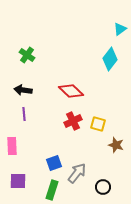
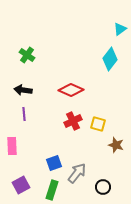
red diamond: moved 1 px up; rotated 20 degrees counterclockwise
purple square: moved 3 px right, 4 px down; rotated 30 degrees counterclockwise
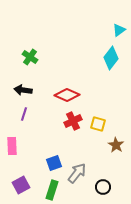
cyan triangle: moved 1 px left, 1 px down
green cross: moved 3 px right, 2 px down
cyan diamond: moved 1 px right, 1 px up
red diamond: moved 4 px left, 5 px down
purple line: rotated 24 degrees clockwise
brown star: rotated 14 degrees clockwise
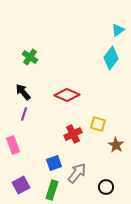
cyan triangle: moved 1 px left
black arrow: moved 2 px down; rotated 42 degrees clockwise
red cross: moved 13 px down
pink rectangle: moved 1 px right, 1 px up; rotated 18 degrees counterclockwise
black circle: moved 3 px right
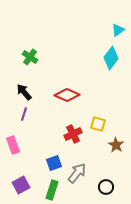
black arrow: moved 1 px right
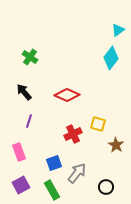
purple line: moved 5 px right, 7 px down
pink rectangle: moved 6 px right, 7 px down
green rectangle: rotated 48 degrees counterclockwise
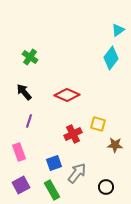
brown star: moved 1 px left; rotated 28 degrees counterclockwise
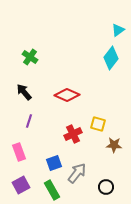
brown star: moved 1 px left
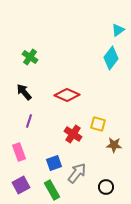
red cross: rotated 30 degrees counterclockwise
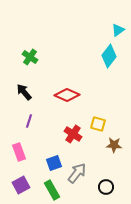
cyan diamond: moved 2 px left, 2 px up
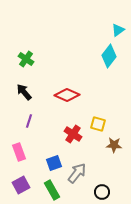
green cross: moved 4 px left, 2 px down
black circle: moved 4 px left, 5 px down
